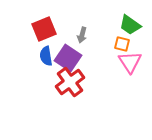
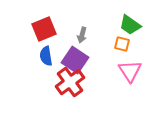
purple square: moved 7 px right, 2 px down
pink triangle: moved 9 px down
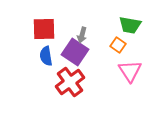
green trapezoid: rotated 25 degrees counterclockwise
red square: rotated 20 degrees clockwise
orange square: moved 4 px left, 1 px down; rotated 21 degrees clockwise
purple square: moved 8 px up
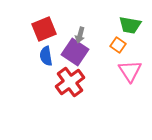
red square: rotated 20 degrees counterclockwise
gray arrow: moved 2 px left
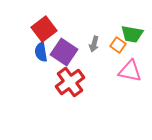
green trapezoid: moved 2 px right, 9 px down
red square: rotated 15 degrees counterclockwise
gray arrow: moved 14 px right, 9 px down
purple square: moved 11 px left
blue semicircle: moved 5 px left, 4 px up
pink triangle: rotated 45 degrees counterclockwise
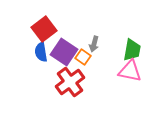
green trapezoid: moved 16 px down; rotated 90 degrees counterclockwise
orange square: moved 35 px left, 12 px down
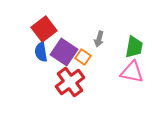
gray arrow: moved 5 px right, 5 px up
green trapezoid: moved 2 px right, 3 px up
pink triangle: moved 2 px right, 1 px down
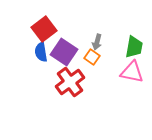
gray arrow: moved 2 px left, 3 px down
orange square: moved 9 px right
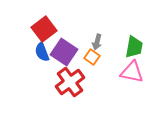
blue semicircle: moved 1 px right; rotated 12 degrees counterclockwise
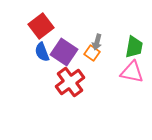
red square: moved 3 px left, 3 px up
orange square: moved 4 px up
